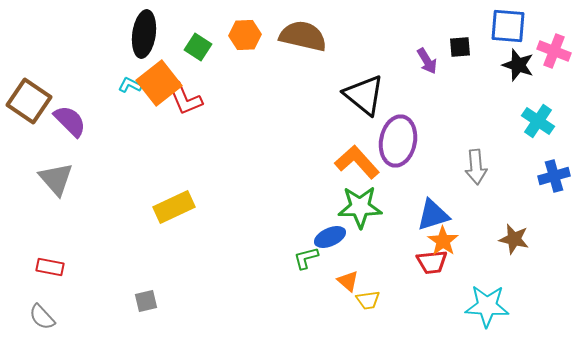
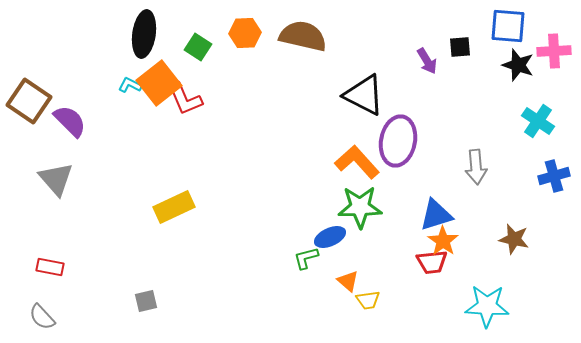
orange hexagon: moved 2 px up
pink cross: rotated 24 degrees counterclockwise
black triangle: rotated 12 degrees counterclockwise
blue triangle: moved 3 px right
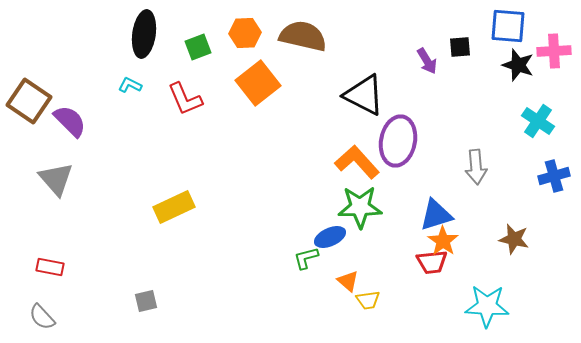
green square: rotated 36 degrees clockwise
orange square: moved 99 px right
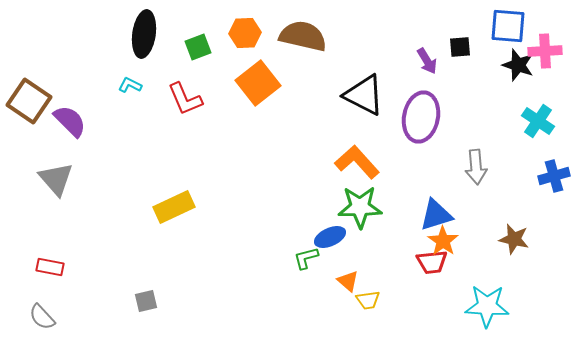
pink cross: moved 9 px left
purple ellipse: moved 23 px right, 24 px up
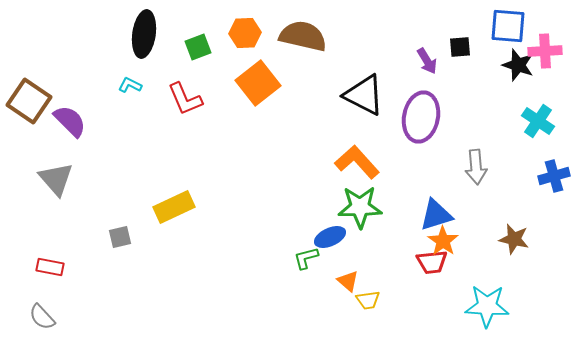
gray square: moved 26 px left, 64 px up
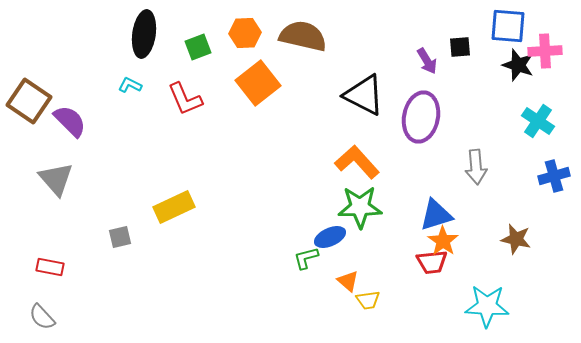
brown star: moved 2 px right
